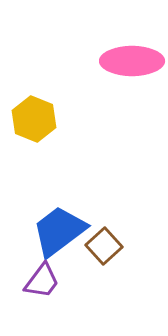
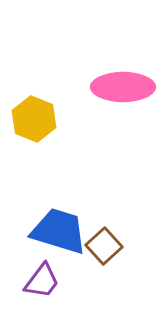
pink ellipse: moved 9 px left, 26 px down
blue trapezoid: rotated 54 degrees clockwise
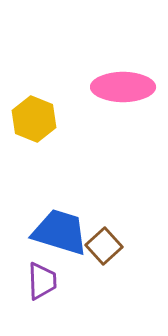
blue trapezoid: moved 1 px right, 1 px down
purple trapezoid: rotated 39 degrees counterclockwise
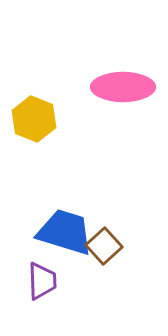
blue trapezoid: moved 5 px right
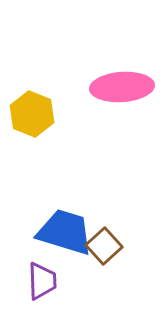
pink ellipse: moved 1 px left; rotated 4 degrees counterclockwise
yellow hexagon: moved 2 px left, 5 px up
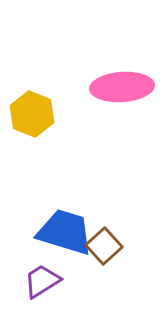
purple trapezoid: rotated 120 degrees counterclockwise
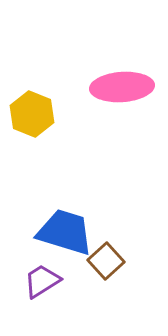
brown square: moved 2 px right, 15 px down
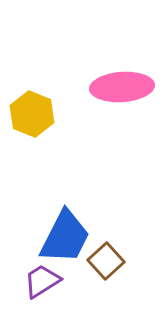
blue trapezoid: moved 5 px down; rotated 100 degrees clockwise
